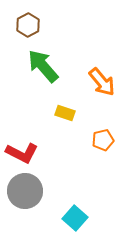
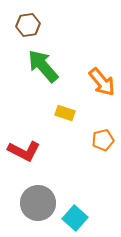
brown hexagon: rotated 20 degrees clockwise
red L-shape: moved 2 px right, 2 px up
gray circle: moved 13 px right, 12 px down
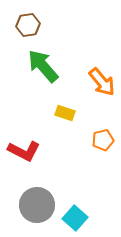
gray circle: moved 1 px left, 2 px down
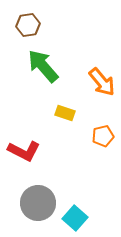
orange pentagon: moved 4 px up
gray circle: moved 1 px right, 2 px up
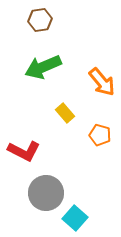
brown hexagon: moved 12 px right, 5 px up
green arrow: moved 1 px down; rotated 72 degrees counterclockwise
yellow rectangle: rotated 30 degrees clockwise
orange pentagon: moved 3 px left, 1 px up; rotated 30 degrees clockwise
gray circle: moved 8 px right, 10 px up
